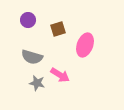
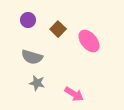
brown square: rotated 28 degrees counterclockwise
pink ellipse: moved 4 px right, 4 px up; rotated 60 degrees counterclockwise
pink arrow: moved 14 px right, 19 px down
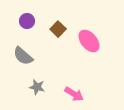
purple circle: moved 1 px left, 1 px down
gray semicircle: moved 9 px left, 1 px up; rotated 25 degrees clockwise
gray star: moved 4 px down
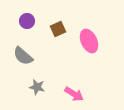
brown square: rotated 21 degrees clockwise
pink ellipse: rotated 15 degrees clockwise
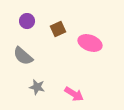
pink ellipse: moved 1 px right, 2 px down; rotated 45 degrees counterclockwise
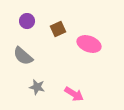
pink ellipse: moved 1 px left, 1 px down
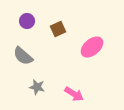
pink ellipse: moved 3 px right, 3 px down; rotated 60 degrees counterclockwise
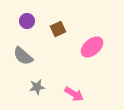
gray star: rotated 21 degrees counterclockwise
